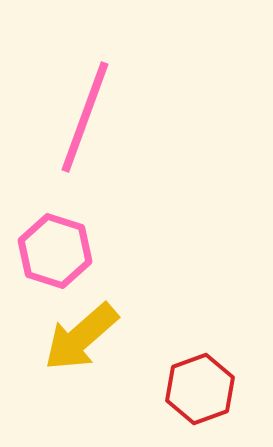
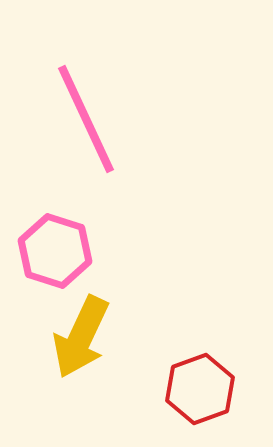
pink line: moved 1 px right, 2 px down; rotated 45 degrees counterclockwise
yellow arrow: rotated 24 degrees counterclockwise
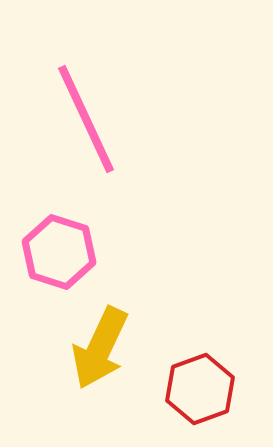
pink hexagon: moved 4 px right, 1 px down
yellow arrow: moved 19 px right, 11 px down
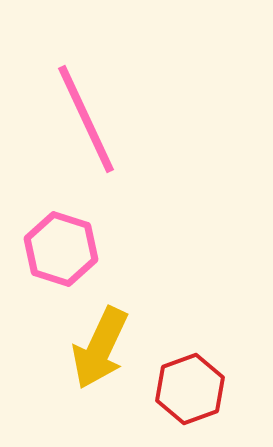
pink hexagon: moved 2 px right, 3 px up
red hexagon: moved 10 px left
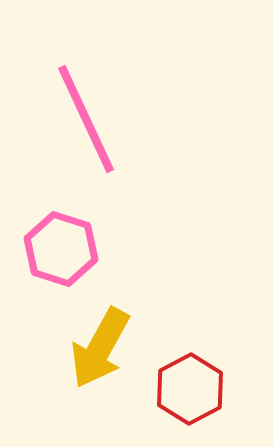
yellow arrow: rotated 4 degrees clockwise
red hexagon: rotated 8 degrees counterclockwise
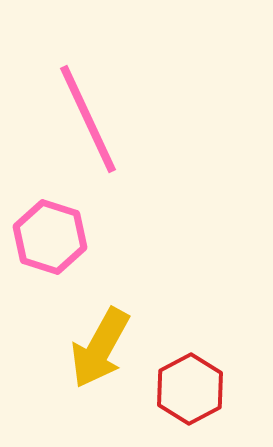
pink line: moved 2 px right
pink hexagon: moved 11 px left, 12 px up
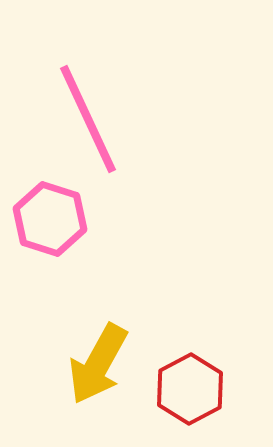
pink hexagon: moved 18 px up
yellow arrow: moved 2 px left, 16 px down
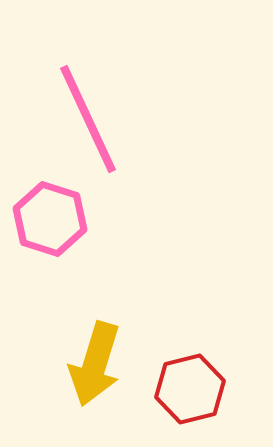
yellow arrow: moved 3 px left; rotated 12 degrees counterclockwise
red hexagon: rotated 14 degrees clockwise
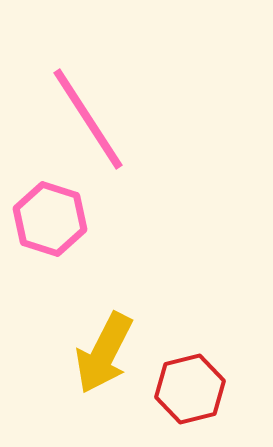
pink line: rotated 8 degrees counterclockwise
yellow arrow: moved 9 px right, 11 px up; rotated 10 degrees clockwise
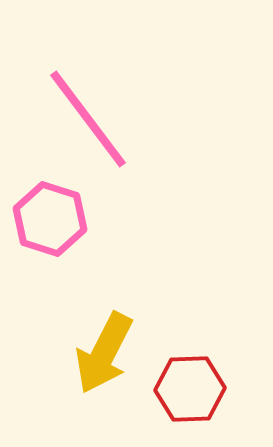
pink line: rotated 4 degrees counterclockwise
red hexagon: rotated 12 degrees clockwise
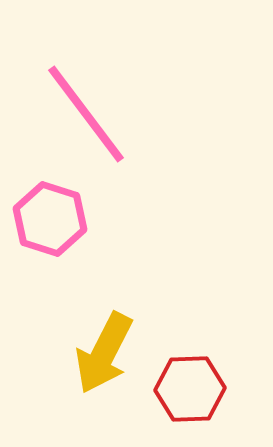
pink line: moved 2 px left, 5 px up
